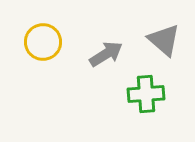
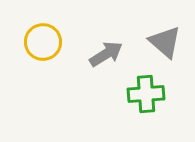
gray triangle: moved 1 px right, 2 px down
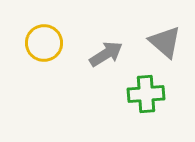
yellow circle: moved 1 px right, 1 px down
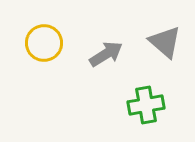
green cross: moved 11 px down; rotated 6 degrees counterclockwise
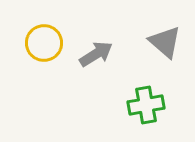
gray arrow: moved 10 px left
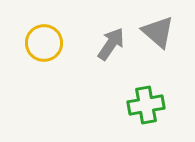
gray triangle: moved 7 px left, 10 px up
gray arrow: moved 15 px right, 10 px up; rotated 24 degrees counterclockwise
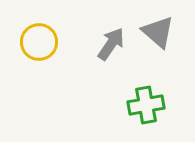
yellow circle: moved 5 px left, 1 px up
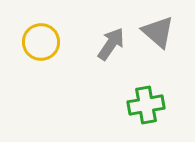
yellow circle: moved 2 px right
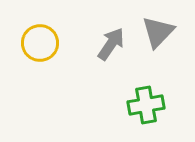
gray triangle: rotated 33 degrees clockwise
yellow circle: moved 1 px left, 1 px down
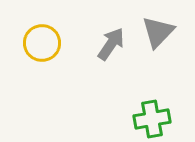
yellow circle: moved 2 px right
green cross: moved 6 px right, 14 px down
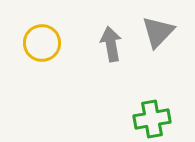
gray arrow: rotated 44 degrees counterclockwise
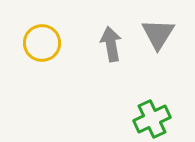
gray triangle: moved 2 px down; rotated 12 degrees counterclockwise
green cross: rotated 15 degrees counterclockwise
